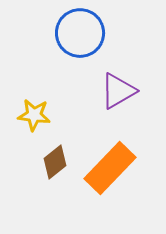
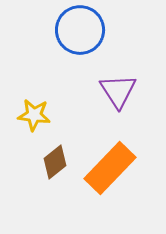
blue circle: moved 3 px up
purple triangle: rotated 33 degrees counterclockwise
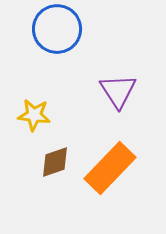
blue circle: moved 23 px left, 1 px up
brown diamond: rotated 20 degrees clockwise
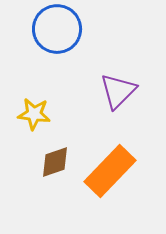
purple triangle: rotated 18 degrees clockwise
yellow star: moved 1 px up
orange rectangle: moved 3 px down
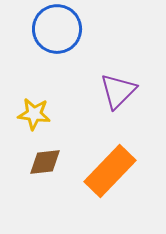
brown diamond: moved 10 px left; rotated 12 degrees clockwise
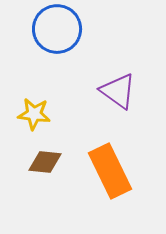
purple triangle: rotated 39 degrees counterclockwise
brown diamond: rotated 12 degrees clockwise
orange rectangle: rotated 70 degrees counterclockwise
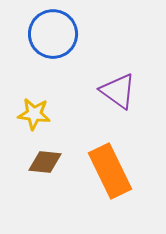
blue circle: moved 4 px left, 5 px down
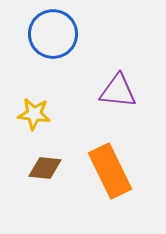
purple triangle: rotated 30 degrees counterclockwise
brown diamond: moved 6 px down
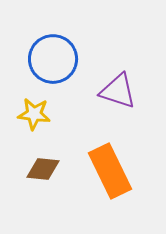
blue circle: moved 25 px down
purple triangle: rotated 12 degrees clockwise
brown diamond: moved 2 px left, 1 px down
